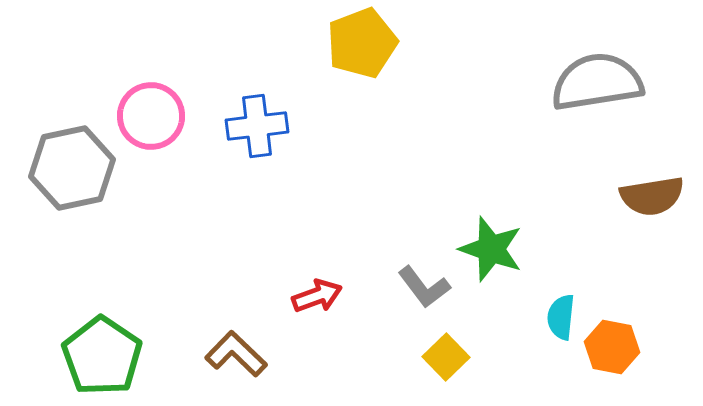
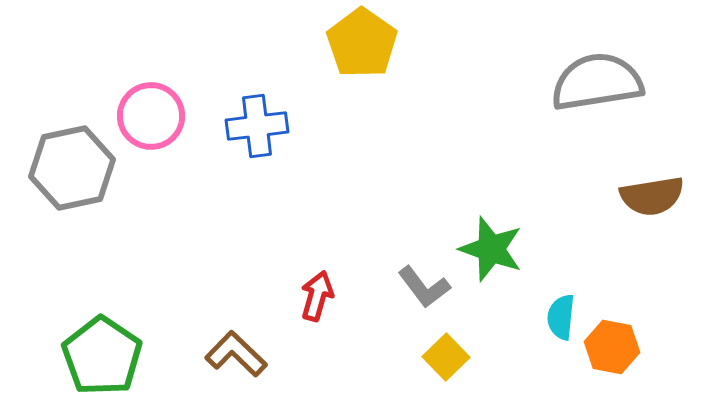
yellow pentagon: rotated 16 degrees counterclockwise
red arrow: rotated 54 degrees counterclockwise
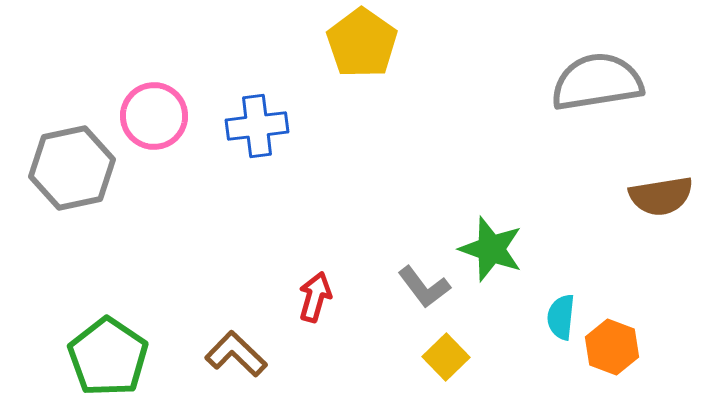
pink circle: moved 3 px right
brown semicircle: moved 9 px right
red arrow: moved 2 px left, 1 px down
orange hexagon: rotated 10 degrees clockwise
green pentagon: moved 6 px right, 1 px down
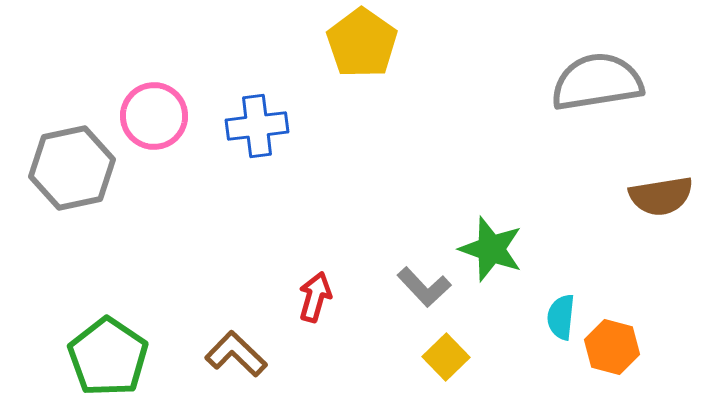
gray L-shape: rotated 6 degrees counterclockwise
orange hexagon: rotated 6 degrees counterclockwise
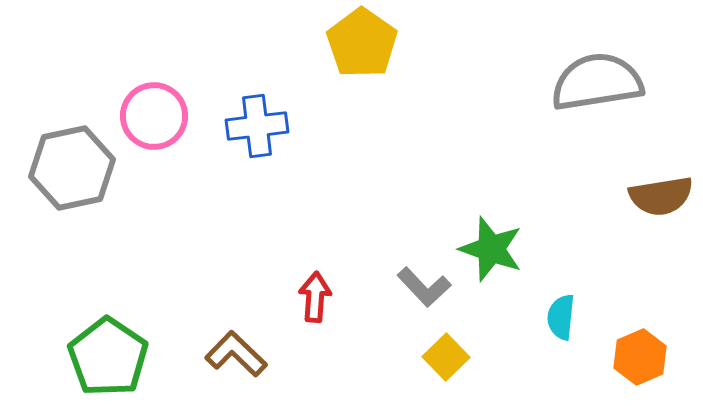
red arrow: rotated 12 degrees counterclockwise
orange hexagon: moved 28 px right, 10 px down; rotated 22 degrees clockwise
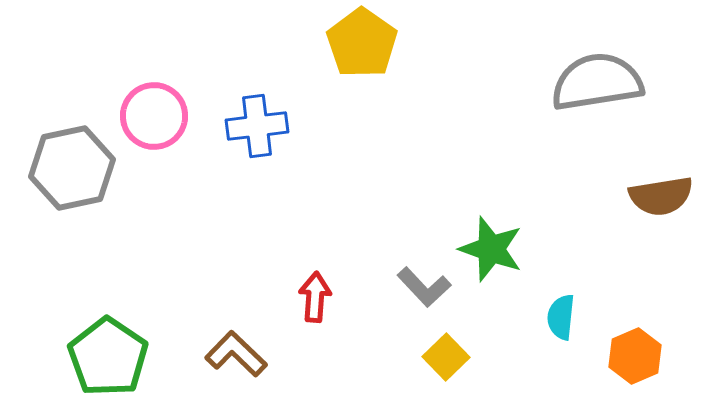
orange hexagon: moved 5 px left, 1 px up
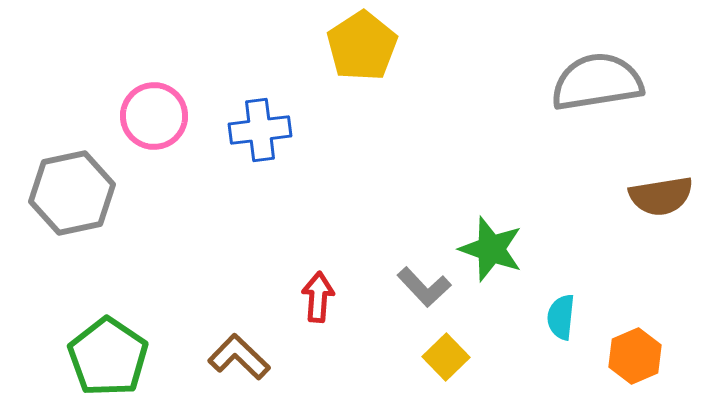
yellow pentagon: moved 3 px down; rotated 4 degrees clockwise
blue cross: moved 3 px right, 4 px down
gray hexagon: moved 25 px down
red arrow: moved 3 px right
brown L-shape: moved 3 px right, 3 px down
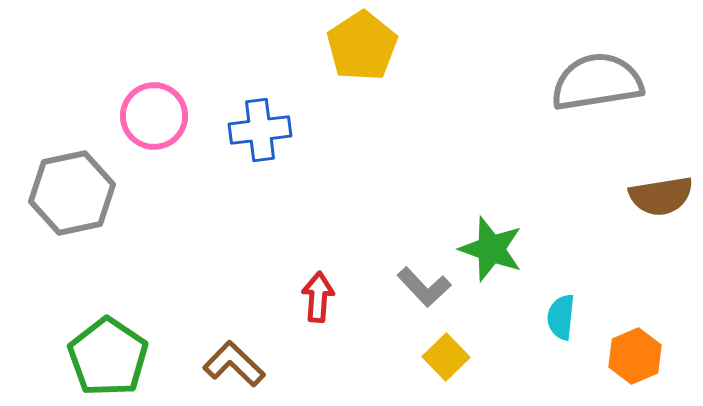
brown L-shape: moved 5 px left, 7 px down
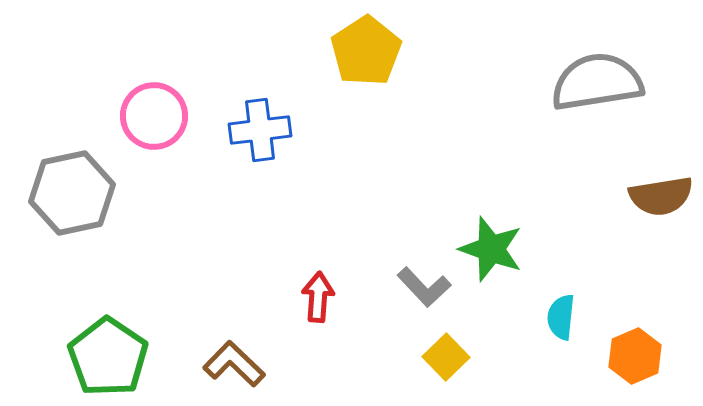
yellow pentagon: moved 4 px right, 5 px down
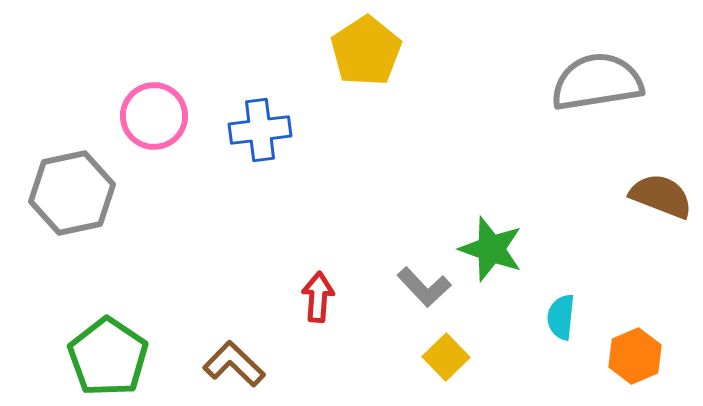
brown semicircle: rotated 150 degrees counterclockwise
